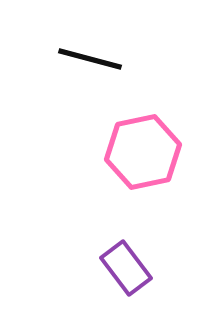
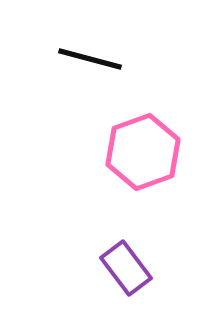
pink hexagon: rotated 8 degrees counterclockwise
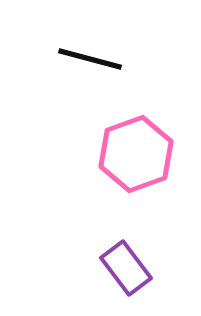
pink hexagon: moved 7 px left, 2 px down
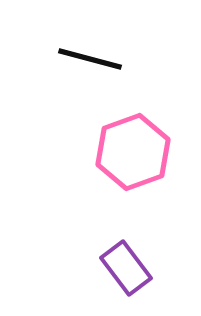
pink hexagon: moved 3 px left, 2 px up
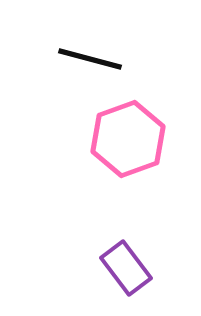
pink hexagon: moved 5 px left, 13 px up
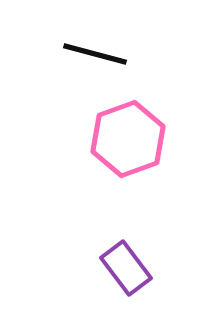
black line: moved 5 px right, 5 px up
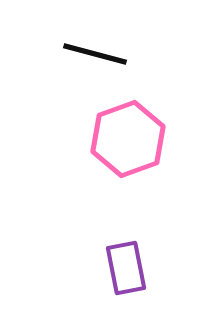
purple rectangle: rotated 26 degrees clockwise
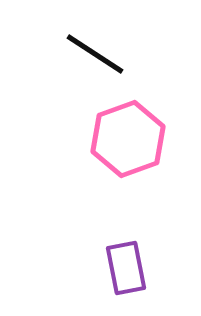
black line: rotated 18 degrees clockwise
